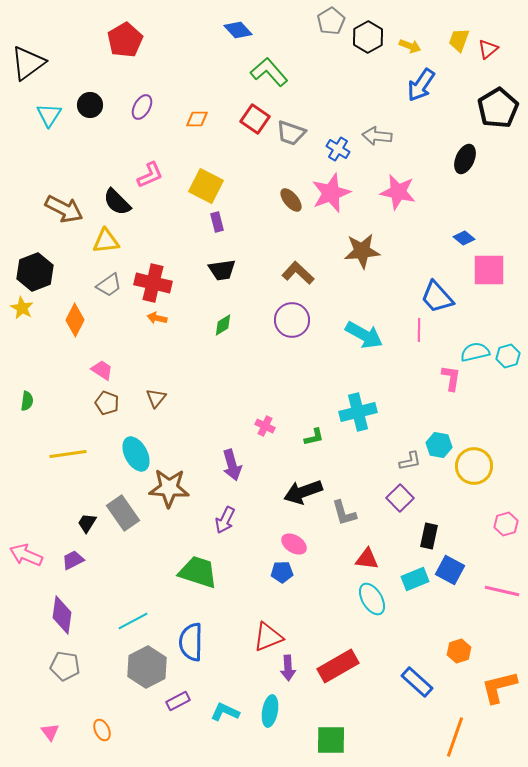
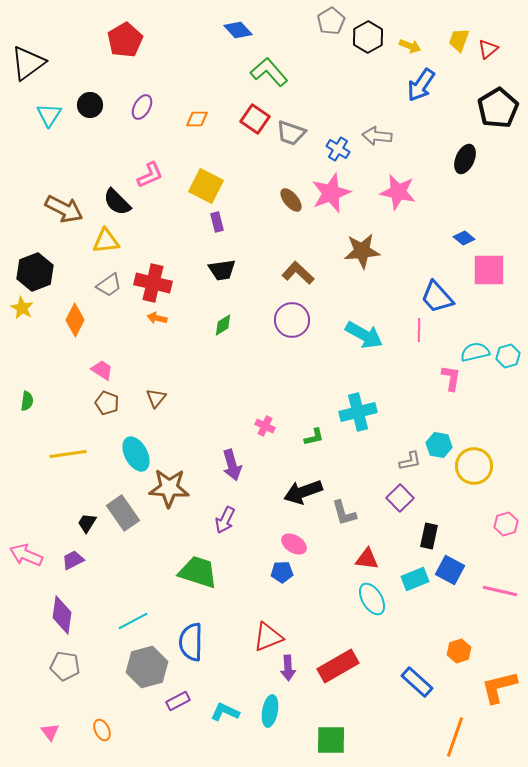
pink line at (502, 591): moved 2 px left
gray hexagon at (147, 667): rotated 12 degrees clockwise
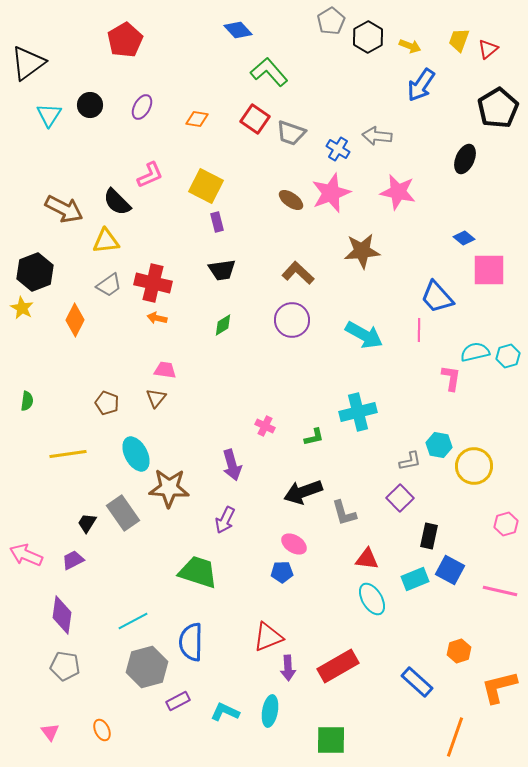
orange diamond at (197, 119): rotated 10 degrees clockwise
brown ellipse at (291, 200): rotated 15 degrees counterclockwise
pink trapezoid at (102, 370): moved 63 px right; rotated 25 degrees counterclockwise
